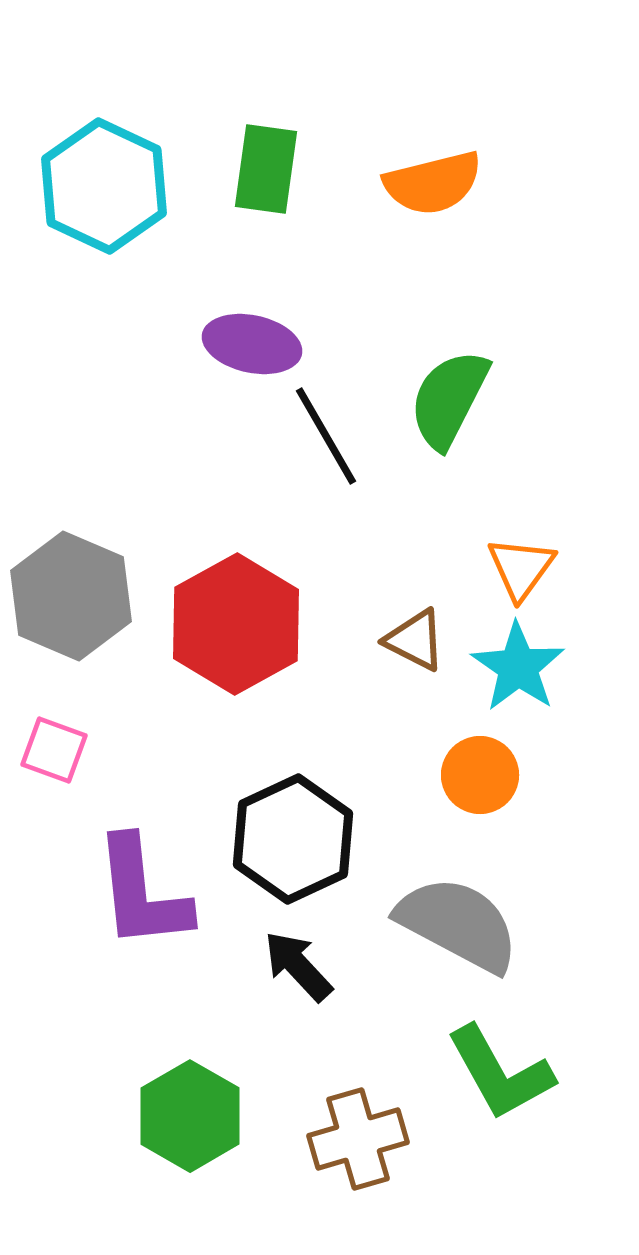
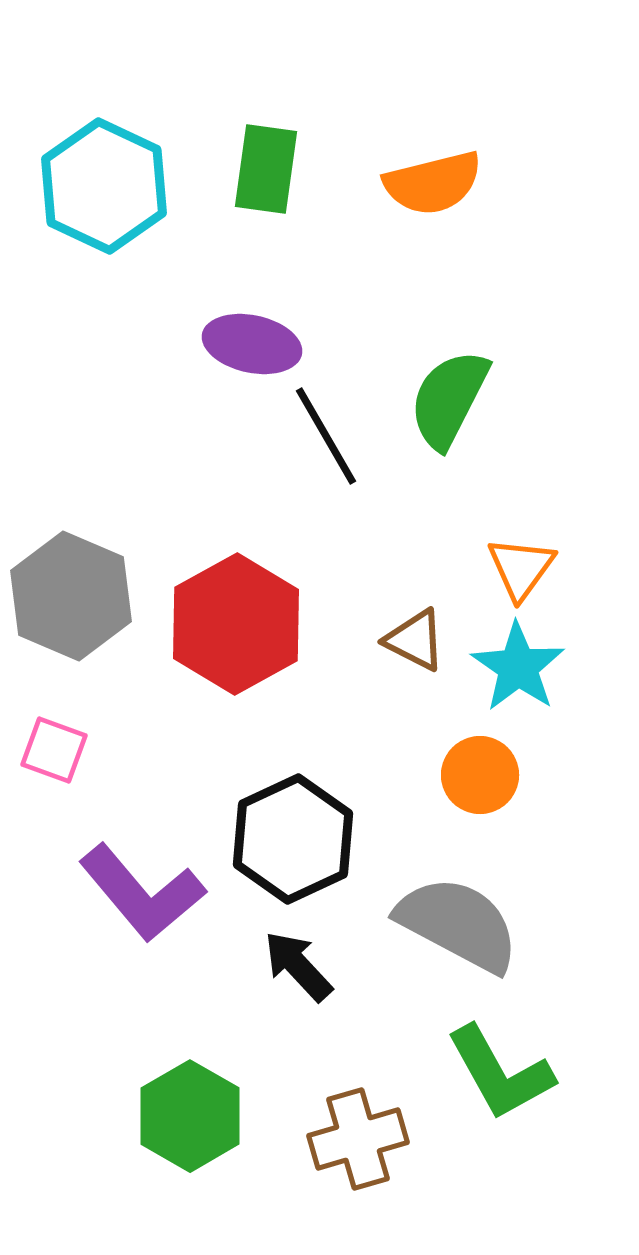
purple L-shape: rotated 34 degrees counterclockwise
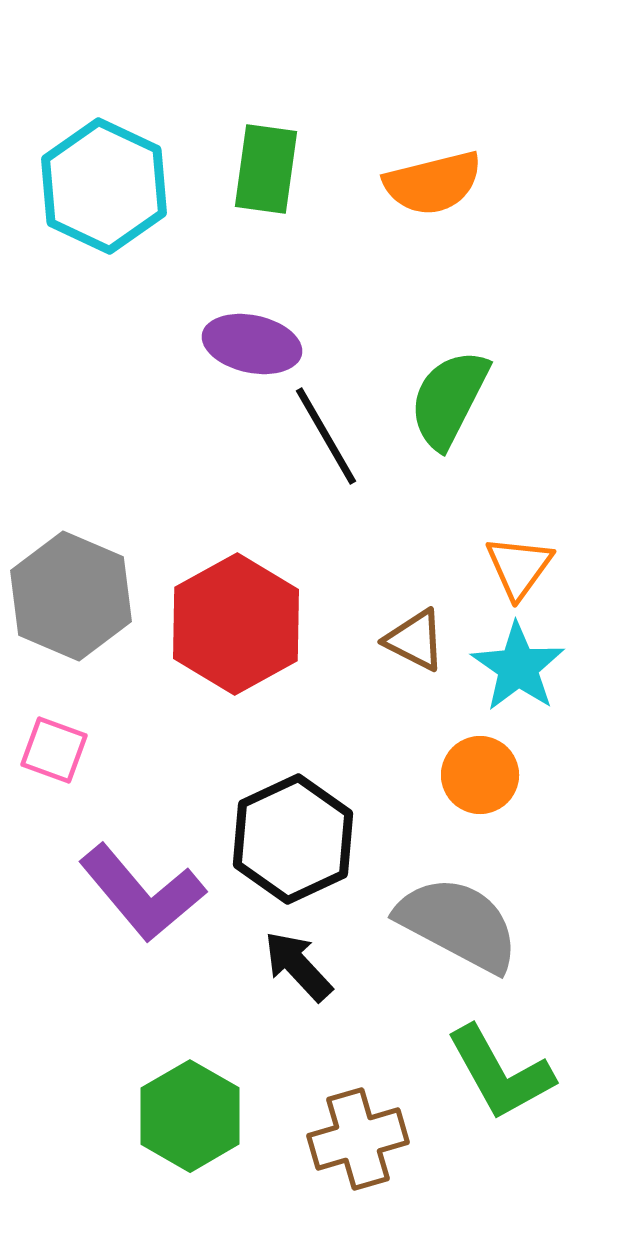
orange triangle: moved 2 px left, 1 px up
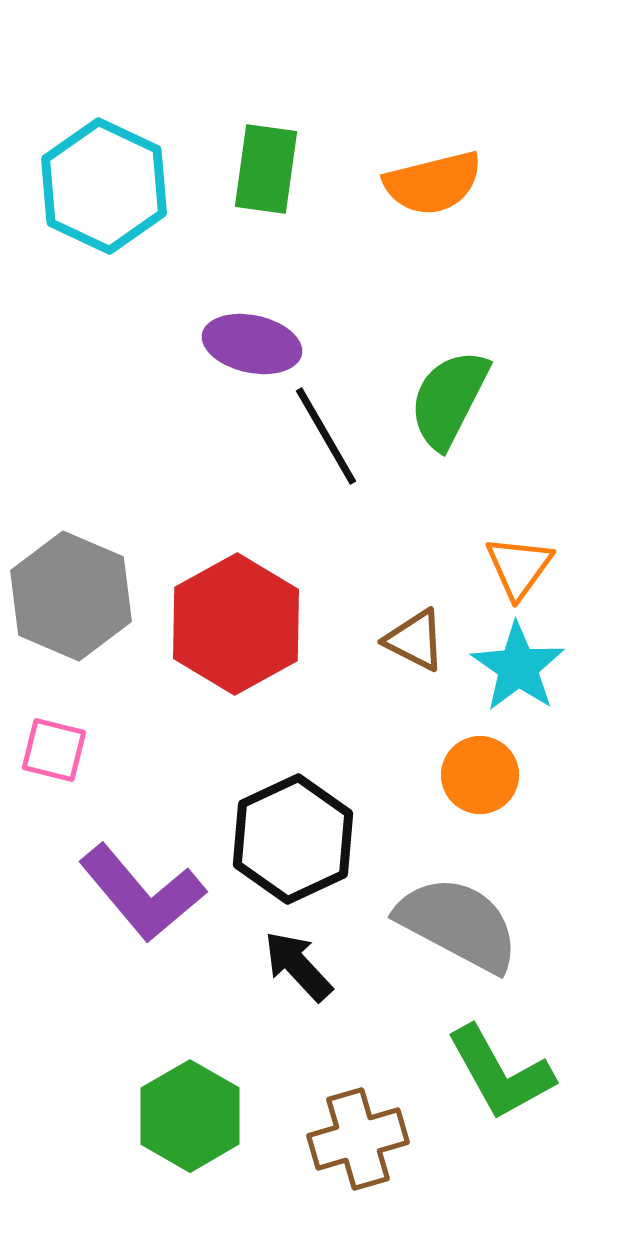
pink square: rotated 6 degrees counterclockwise
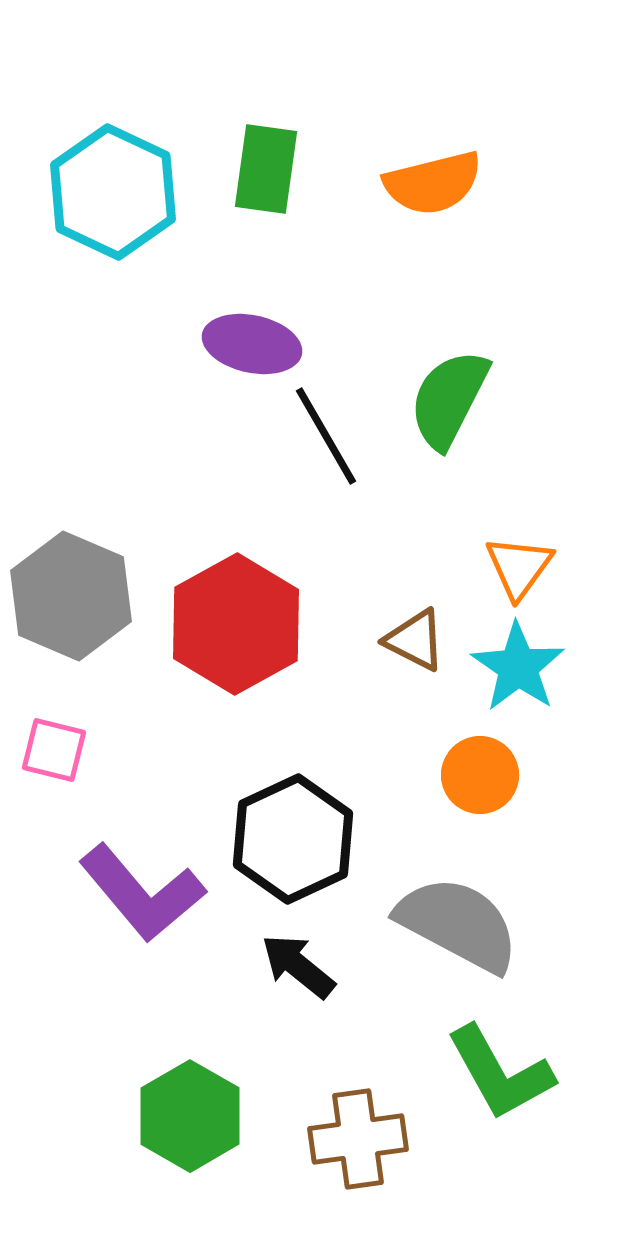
cyan hexagon: moved 9 px right, 6 px down
black arrow: rotated 8 degrees counterclockwise
brown cross: rotated 8 degrees clockwise
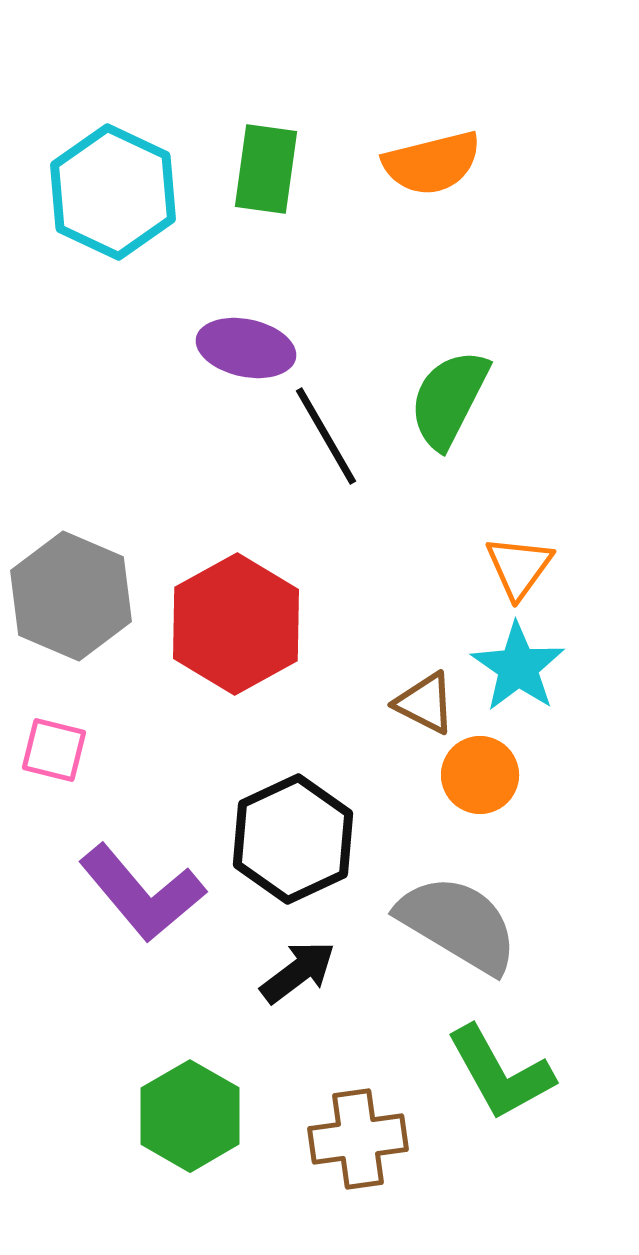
orange semicircle: moved 1 px left, 20 px up
purple ellipse: moved 6 px left, 4 px down
brown triangle: moved 10 px right, 63 px down
gray semicircle: rotated 3 degrees clockwise
black arrow: moved 6 px down; rotated 104 degrees clockwise
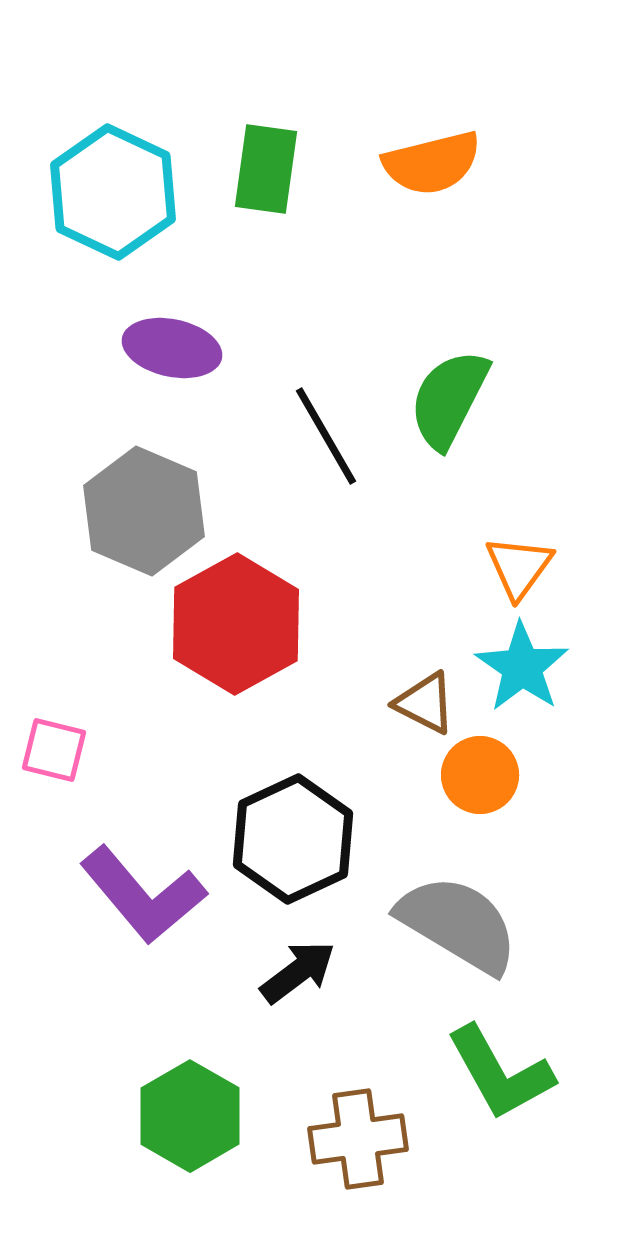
purple ellipse: moved 74 px left
gray hexagon: moved 73 px right, 85 px up
cyan star: moved 4 px right
purple L-shape: moved 1 px right, 2 px down
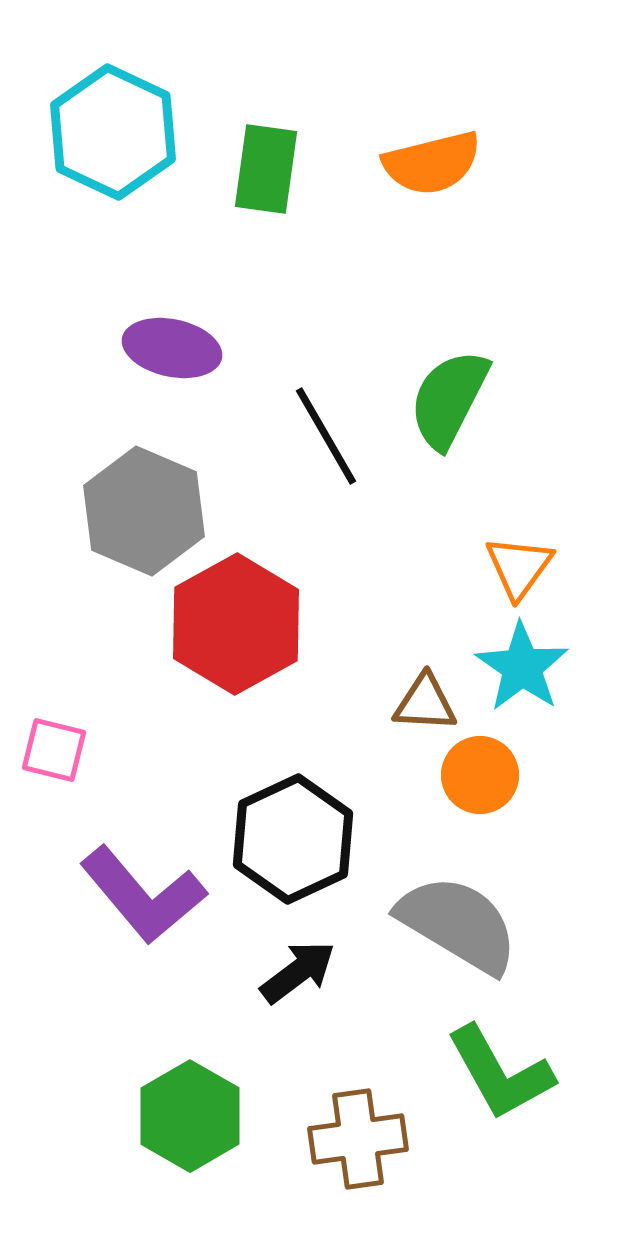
cyan hexagon: moved 60 px up
brown triangle: rotated 24 degrees counterclockwise
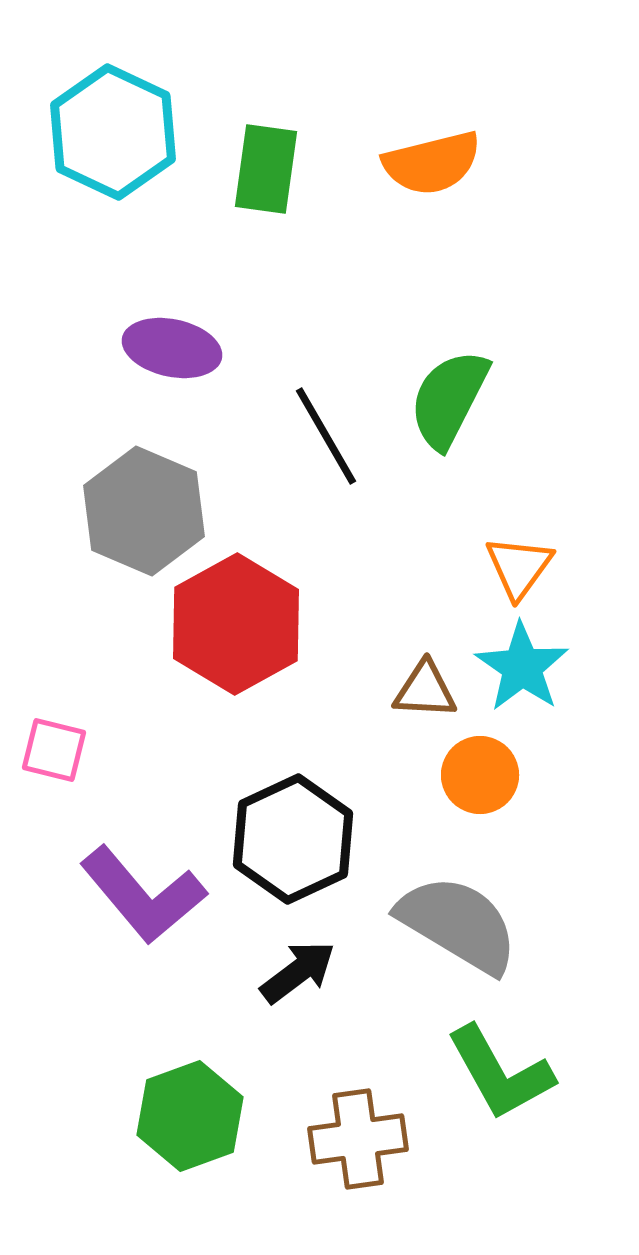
brown triangle: moved 13 px up
green hexagon: rotated 10 degrees clockwise
